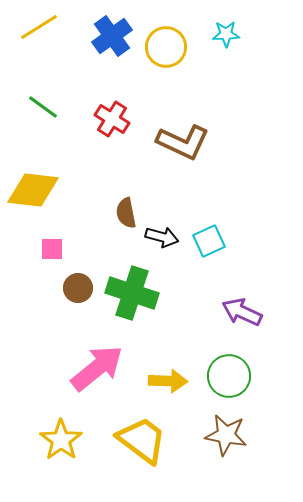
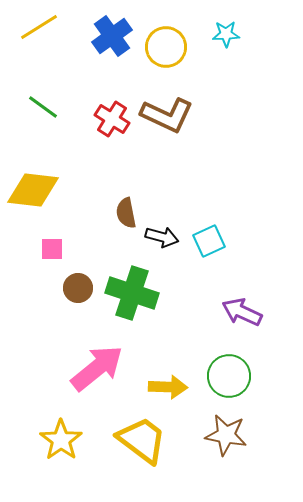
brown L-shape: moved 16 px left, 27 px up
yellow arrow: moved 6 px down
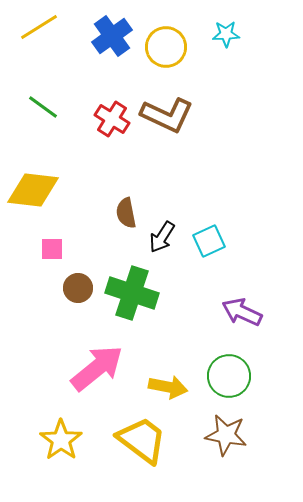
black arrow: rotated 108 degrees clockwise
yellow arrow: rotated 9 degrees clockwise
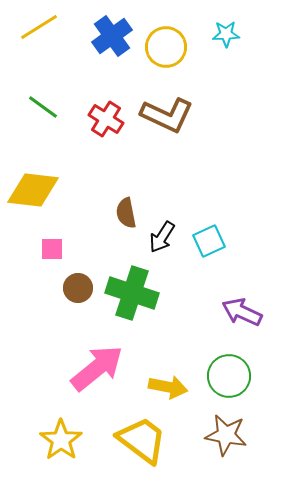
red cross: moved 6 px left
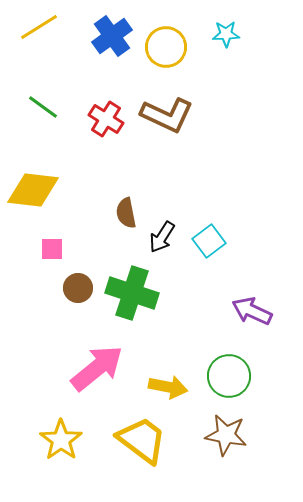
cyan square: rotated 12 degrees counterclockwise
purple arrow: moved 10 px right, 1 px up
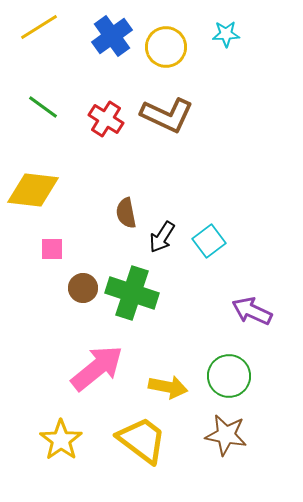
brown circle: moved 5 px right
